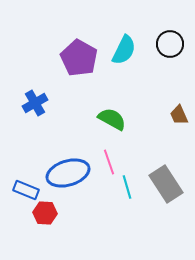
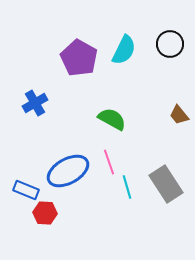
brown trapezoid: rotated 15 degrees counterclockwise
blue ellipse: moved 2 px up; rotated 12 degrees counterclockwise
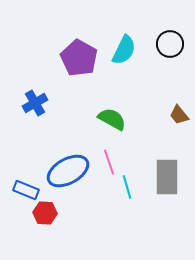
gray rectangle: moved 1 px right, 7 px up; rotated 33 degrees clockwise
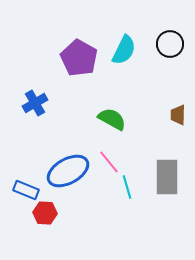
brown trapezoid: moved 1 px left; rotated 40 degrees clockwise
pink line: rotated 20 degrees counterclockwise
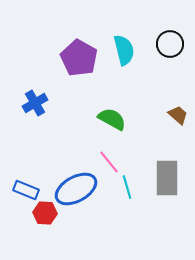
cyan semicircle: rotated 40 degrees counterclockwise
brown trapezoid: rotated 130 degrees clockwise
blue ellipse: moved 8 px right, 18 px down
gray rectangle: moved 1 px down
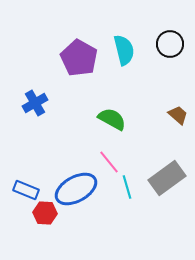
gray rectangle: rotated 54 degrees clockwise
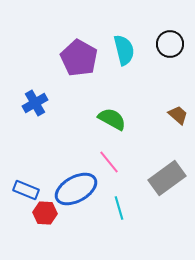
cyan line: moved 8 px left, 21 px down
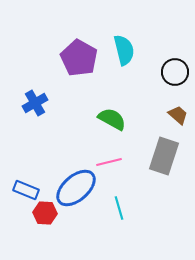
black circle: moved 5 px right, 28 px down
pink line: rotated 65 degrees counterclockwise
gray rectangle: moved 3 px left, 22 px up; rotated 36 degrees counterclockwise
blue ellipse: moved 1 px up; rotated 12 degrees counterclockwise
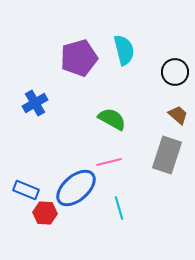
purple pentagon: rotated 27 degrees clockwise
gray rectangle: moved 3 px right, 1 px up
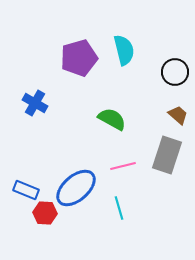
blue cross: rotated 30 degrees counterclockwise
pink line: moved 14 px right, 4 px down
